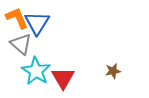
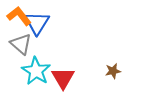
orange L-shape: moved 2 px right, 2 px up; rotated 15 degrees counterclockwise
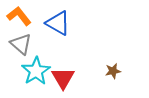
blue triangle: moved 21 px right; rotated 32 degrees counterclockwise
cyan star: rotated 8 degrees clockwise
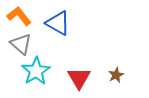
brown star: moved 3 px right, 4 px down; rotated 14 degrees counterclockwise
red triangle: moved 16 px right
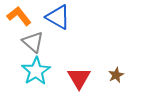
blue triangle: moved 6 px up
gray triangle: moved 12 px right, 2 px up
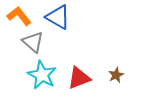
cyan star: moved 6 px right, 4 px down; rotated 12 degrees counterclockwise
red triangle: rotated 40 degrees clockwise
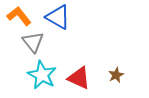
gray triangle: rotated 10 degrees clockwise
red triangle: rotated 45 degrees clockwise
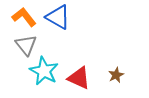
orange L-shape: moved 5 px right, 1 px down
gray triangle: moved 7 px left, 3 px down
cyan star: moved 2 px right, 4 px up
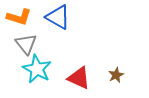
orange L-shape: moved 5 px left; rotated 145 degrees clockwise
gray triangle: moved 1 px up
cyan star: moved 7 px left, 2 px up
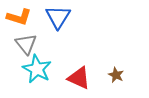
blue triangle: rotated 32 degrees clockwise
brown star: rotated 21 degrees counterclockwise
